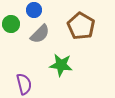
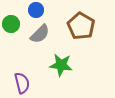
blue circle: moved 2 px right
purple semicircle: moved 2 px left, 1 px up
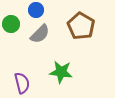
green star: moved 7 px down
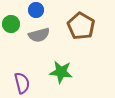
gray semicircle: moved 1 px left, 1 px down; rotated 30 degrees clockwise
